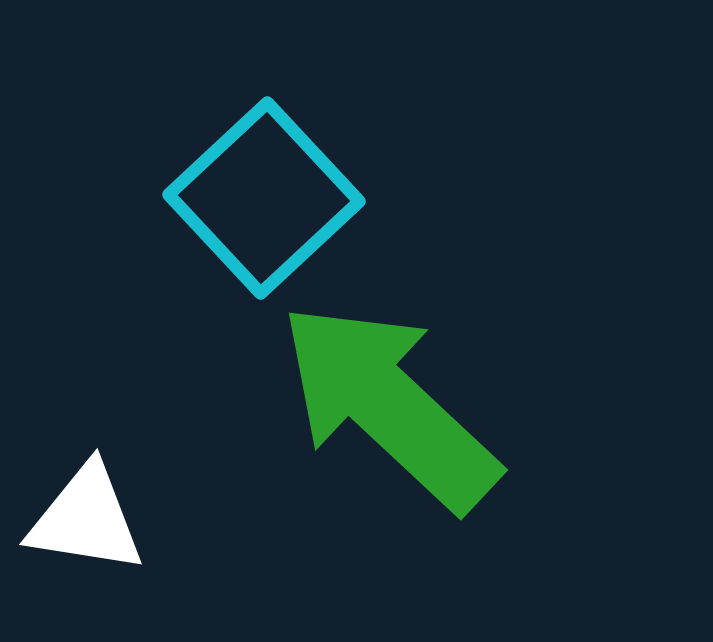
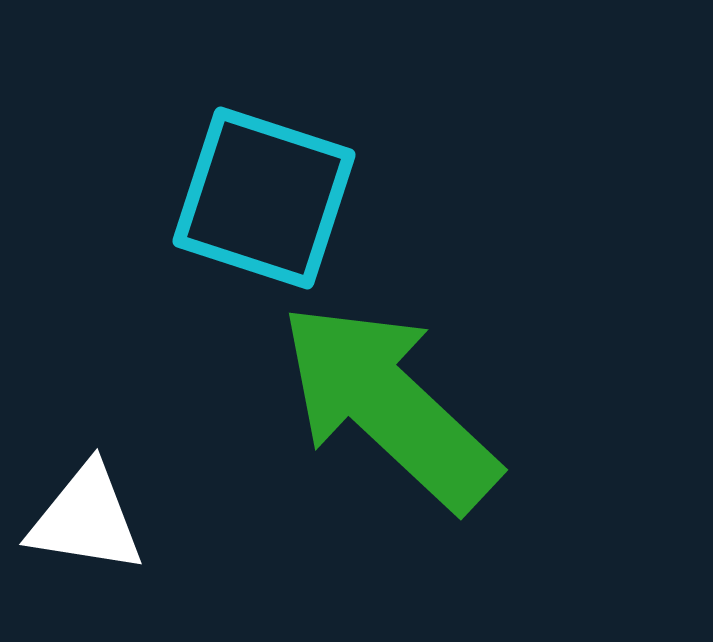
cyan square: rotated 29 degrees counterclockwise
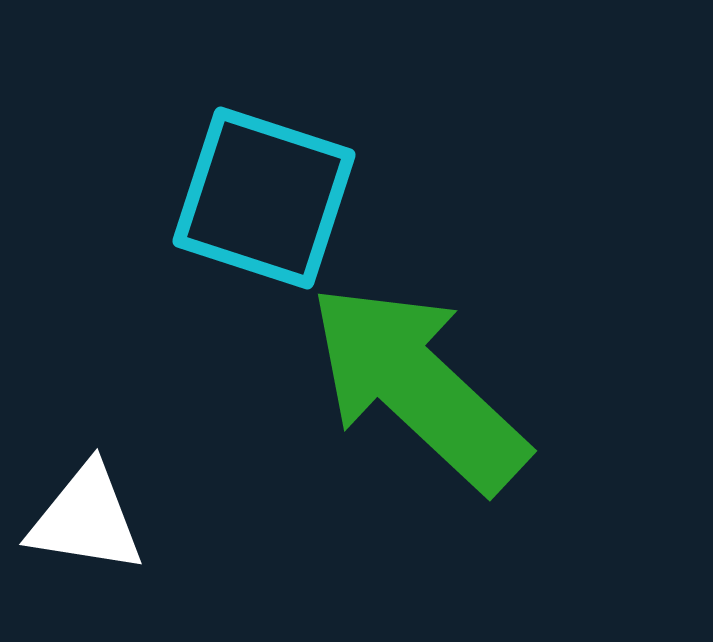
green arrow: moved 29 px right, 19 px up
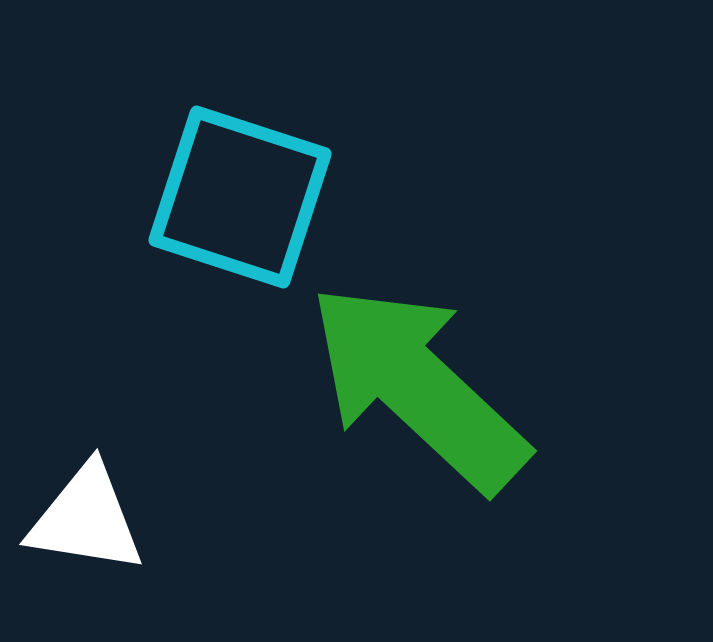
cyan square: moved 24 px left, 1 px up
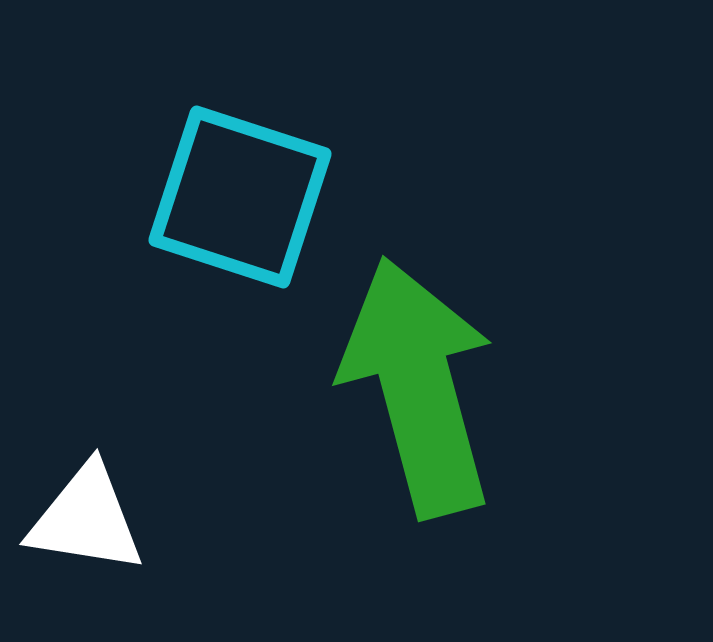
green arrow: rotated 32 degrees clockwise
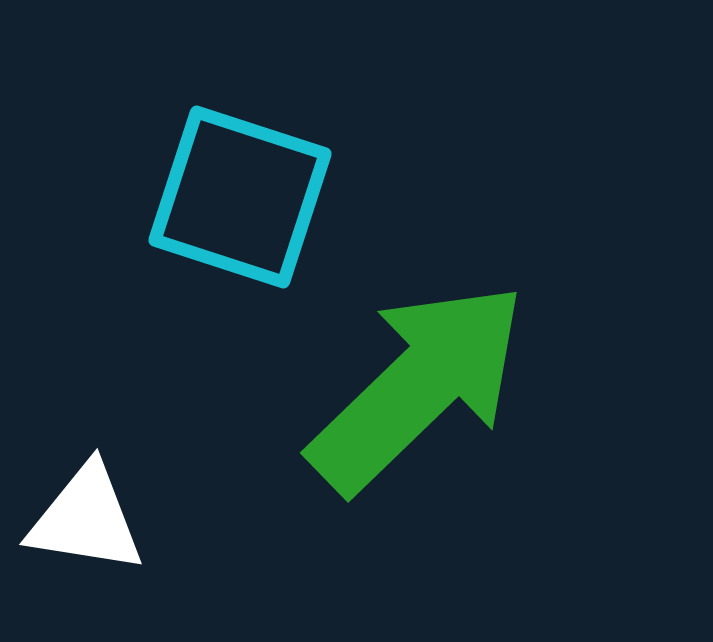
green arrow: rotated 61 degrees clockwise
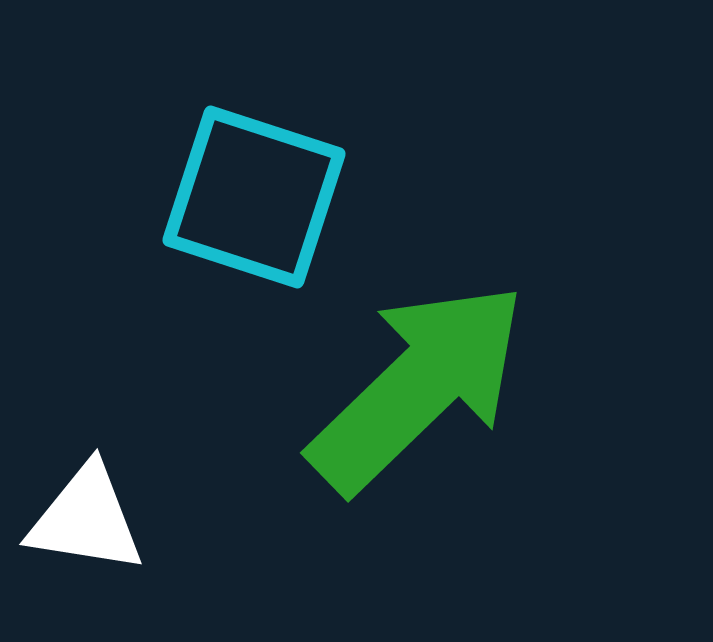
cyan square: moved 14 px right
